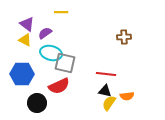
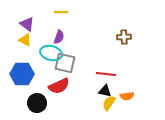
purple semicircle: moved 14 px right, 4 px down; rotated 144 degrees clockwise
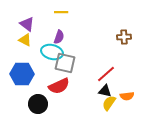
cyan ellipse: moved 1 px right, 1 px up
red line: rotated 48 degrees counterclockwise
black circle: moved 1 px right, 1 px down
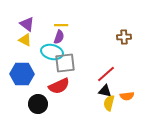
yellow line: moved 13 px down
gray square: rotated 20 degrees counterclockwise
yellow semicircle: rotated 21 degrees counterclockwise
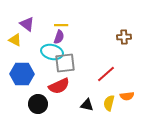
yellow triangle: moved 10 px left
black triangle: moved 18 px left, 14 px down
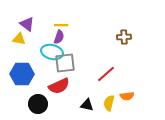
yellow triangle: moved 4 px right, 1 px up; rotated 16 degrees counterclockwise
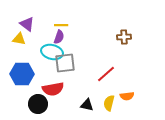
red semicircle: moved 6 px left, 3 px down; rotated 15 degrees clockwise
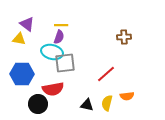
yellow semicircle: moved 2 px left
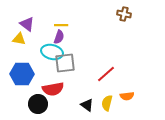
brown cross: moved 23 px up; rotated 16 degrees clockwise
black triangle: rotated 24 degrees clockwise
